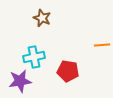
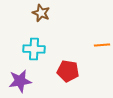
brown star: moved 1 px left, 5 px up
cyan cross: moved 8 px up; rotated 15 degrees clockwise
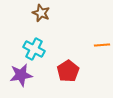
cyan cross: rotated 25 degrees clockwise
red pentagon: rotated 30 degrees clockwise
purple star: moved 1 px right, 6 px up
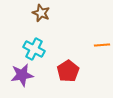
purple star: moved 1 px right
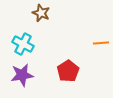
orange line: moved 1 px left, 2 px up
cyan cross: moved 11 px left, 5 px up
